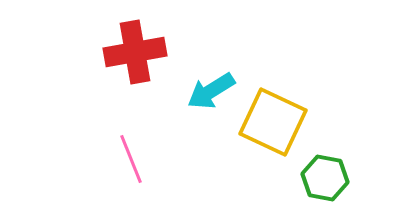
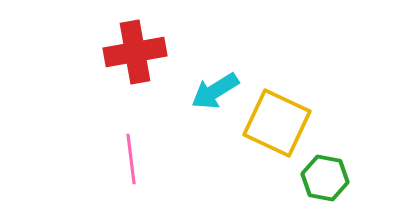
cyan arrow: moved 4 px right
yellow square: moved 4 px right, 1 px down
pink line: rotated 15 degrees clockwise
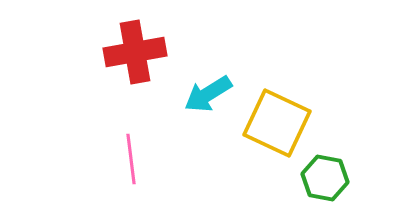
cyan arrow: moved 7 px left, 3 px down
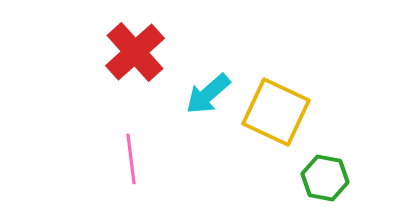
red cross: rotated 32 degrees counterclockwise
cyan arrow: rotated 9 degrees counterclockwise
yellow square: moved 1 px left, 11 px up
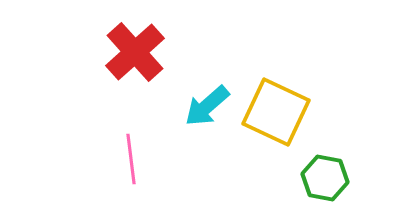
cyan arrow: moved 1 px left, 12 px down
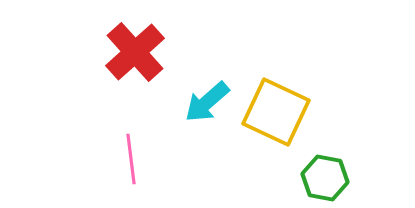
cyan arrow: moved 4 px up
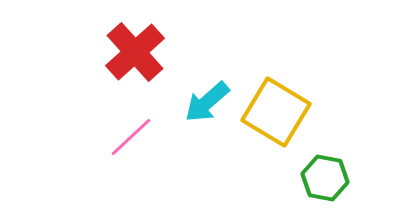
yellow square: rotated 6 degrees clockwise
pink line: moved 22 px up; rotated 54 degrees clockwise
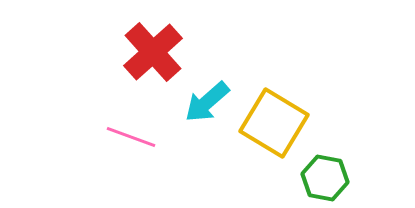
red cross: moved 18 px right
yellow square: moved 2 px left, 11 px down
pink line: rotated 63 degrees clockwise
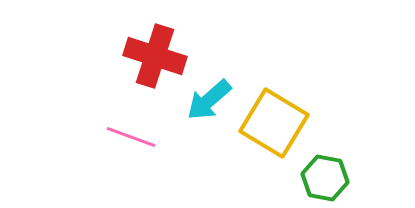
red cross: moved 2 px right, 4 px down; rotated 30 degrees counterclockwise
cyan arrow: moved 2 px right, 2 px up
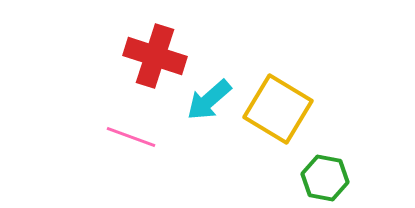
yellow square: moved 4 px right, 14 px up
